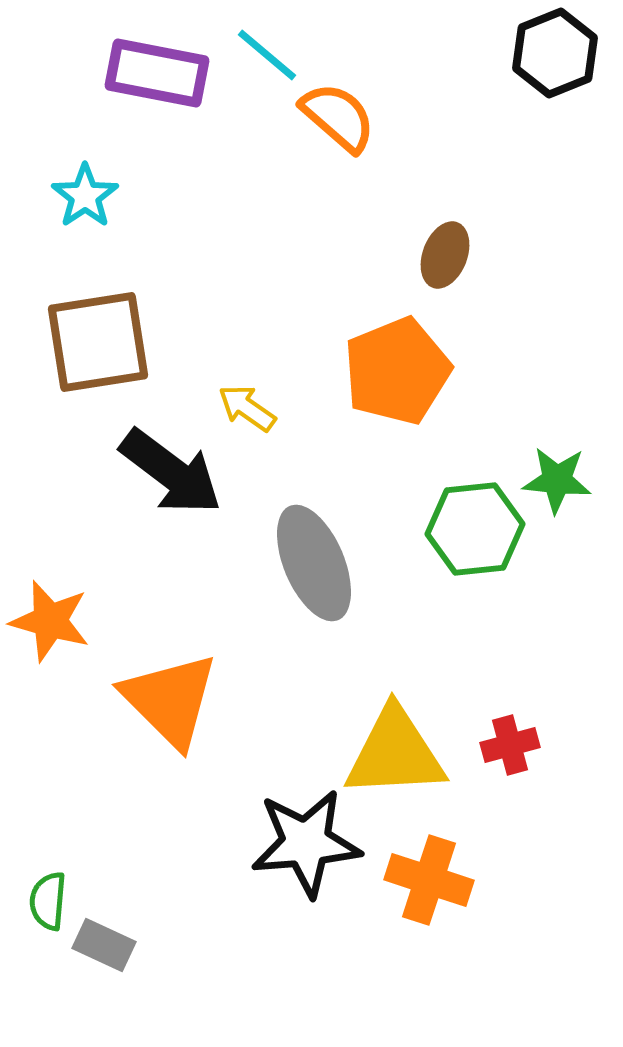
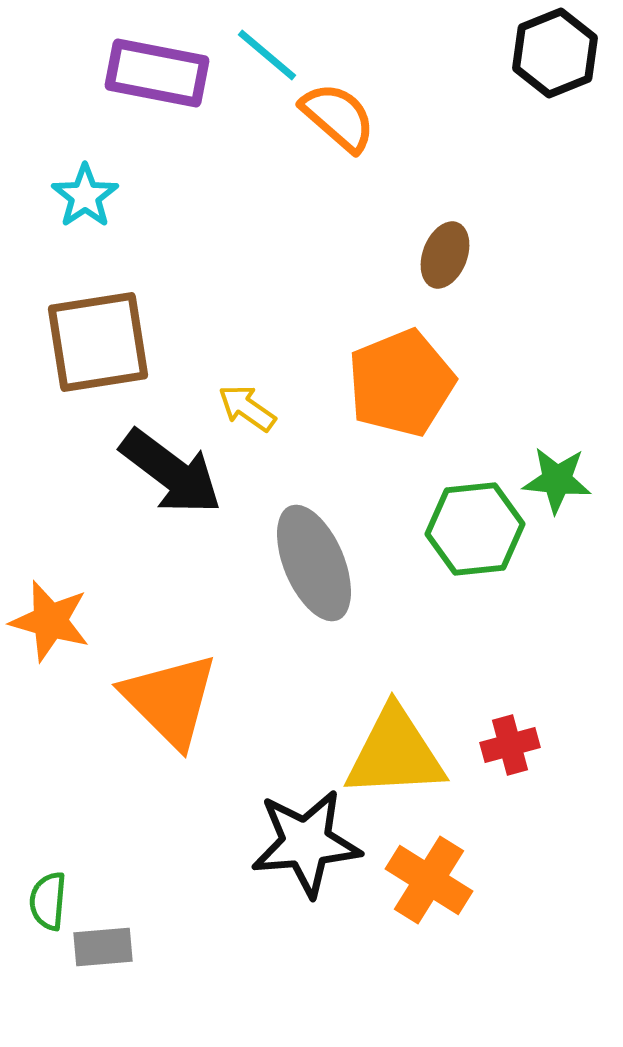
orange pentagon: moved 4 px right, 12 px down
orange cross: rotated 14 degrees clockwise
gray rectangle: moved 1 px left, 2 px down; rotated 30 degrees counterclockwise
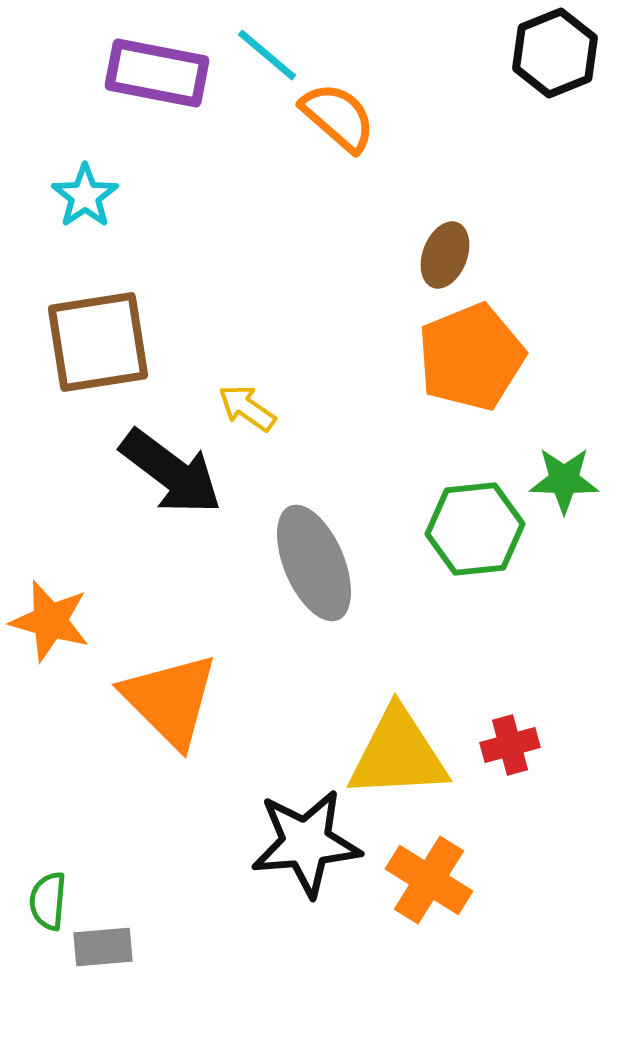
orange pentagon: moved 70 px right, 26 px up
green star: moved 7 px right; rotated 4 degrees counterclockwise
yellow triangle: moved 3 px right, 1 px down
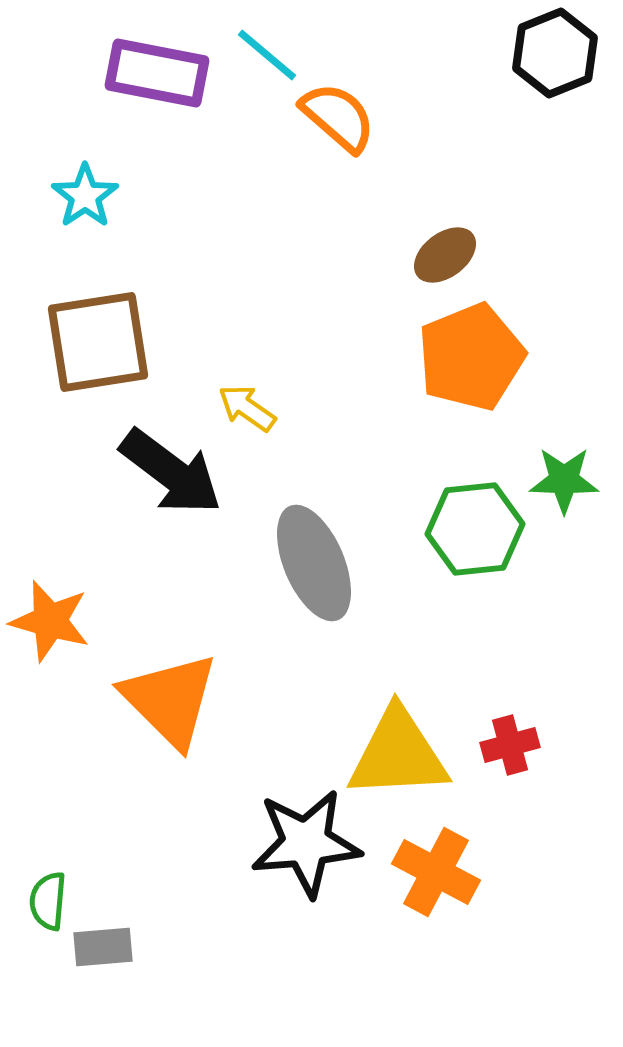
brown ellipse: rotated 32 degrees clockwise
orange cross: moved 7 px right, 8 px up; rotated 4 degrees counterclockwise
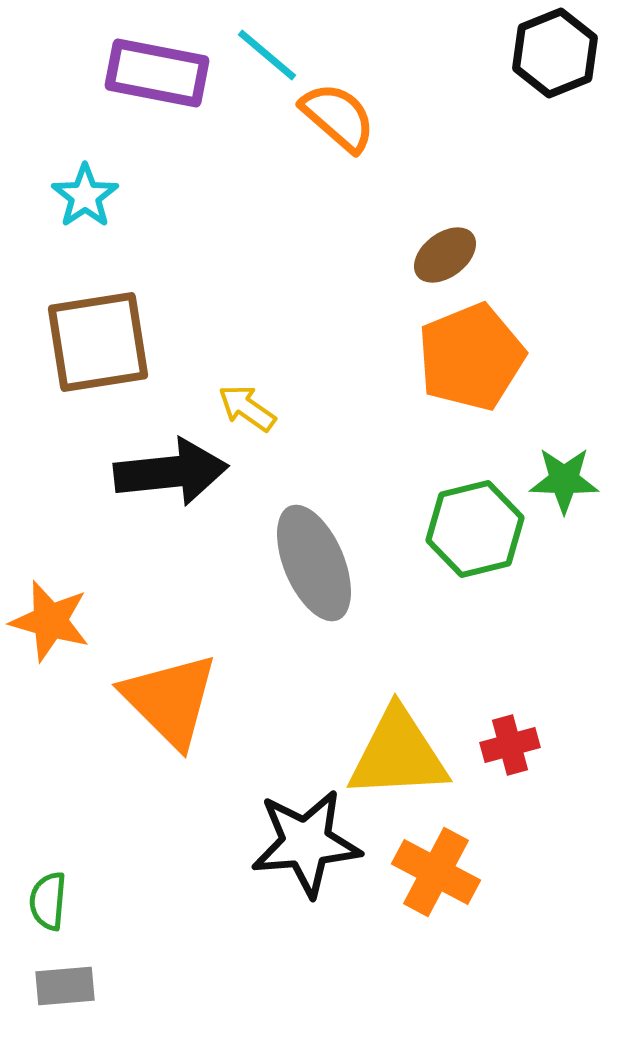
black arrow: rotated 43 degrees counterclockwise
green hexagon: rotated 8 degrees counterclockwise
gray rectangle: moved 38 px left, 39 px down
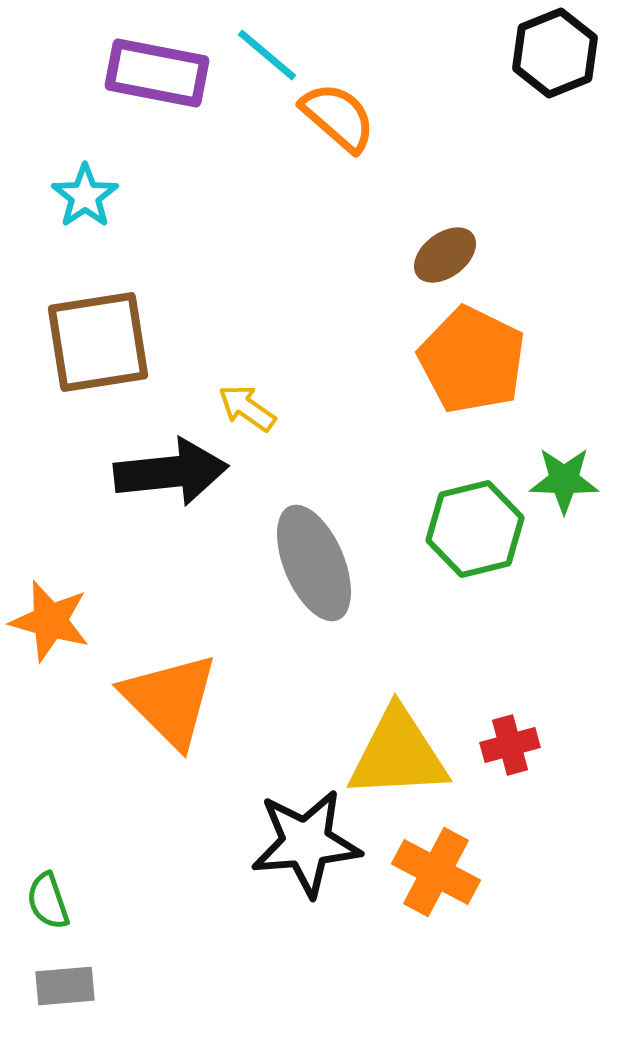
orange pentagon: moved 1 px right, 3 px down; rotated 24 degrees counterclockwise
green semicircle: rotated 24 degrees counterclockwise
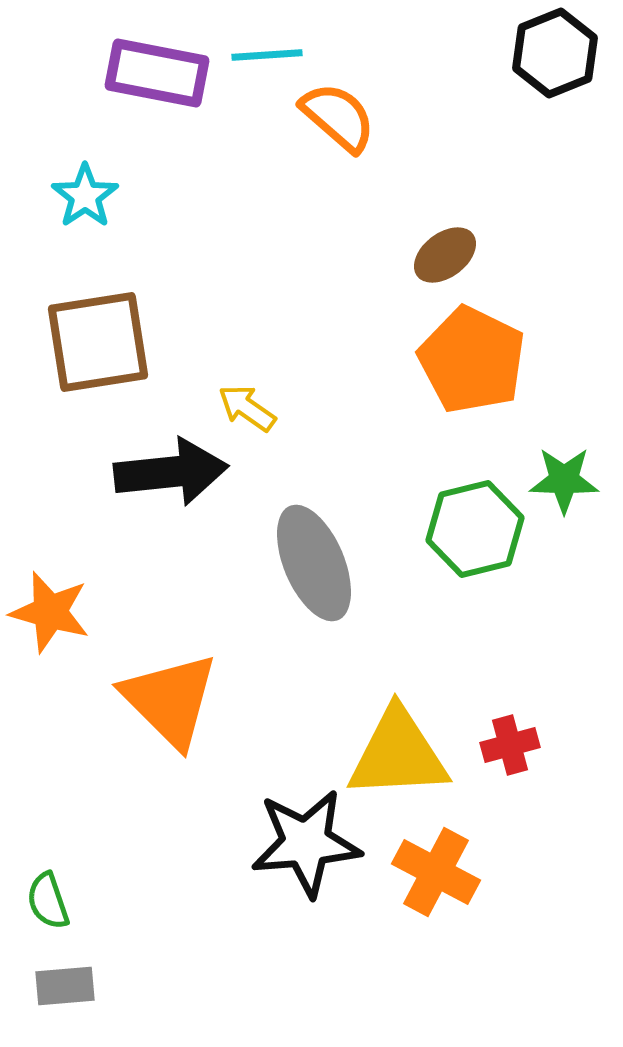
cyan line: rotated 44 degrees counterclockwise
orange star: moved 9 px up
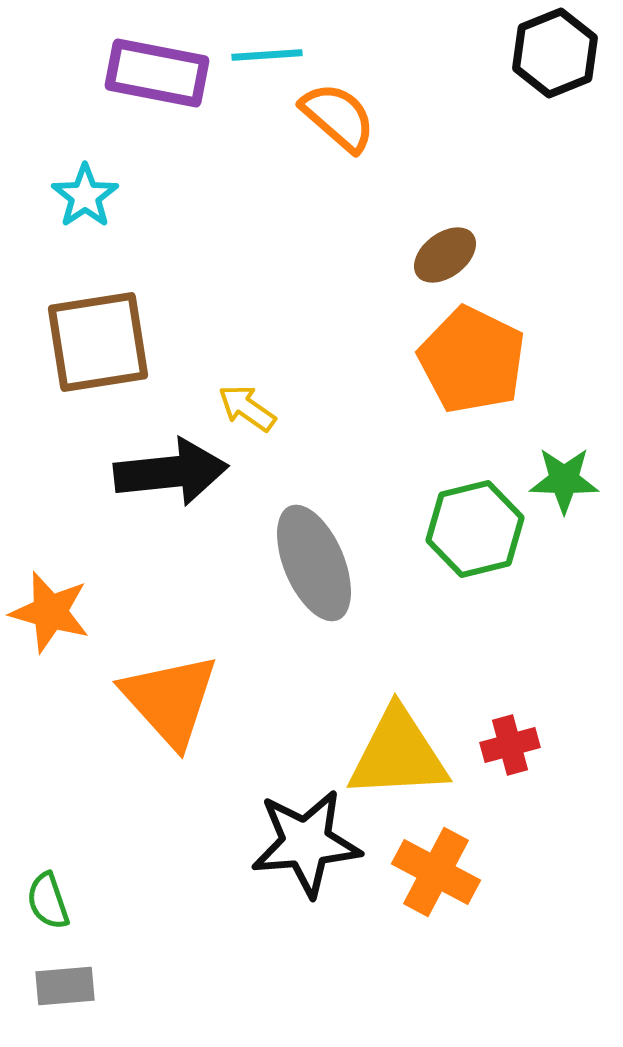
orange triangle: rotated 3 degrees clockwise
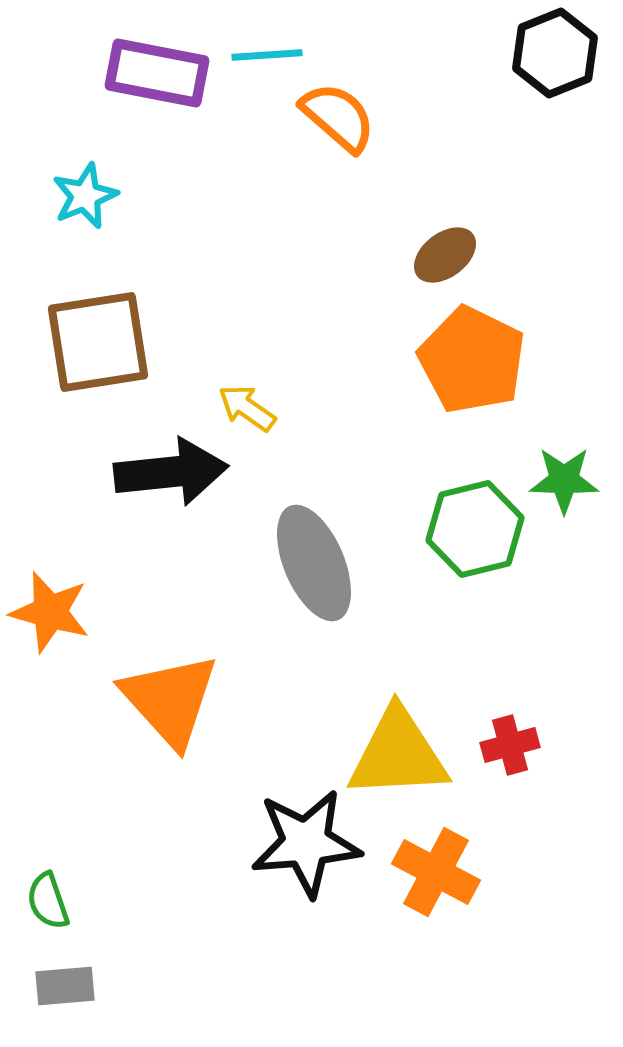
cyan star: rotated 12 degrees clockwise
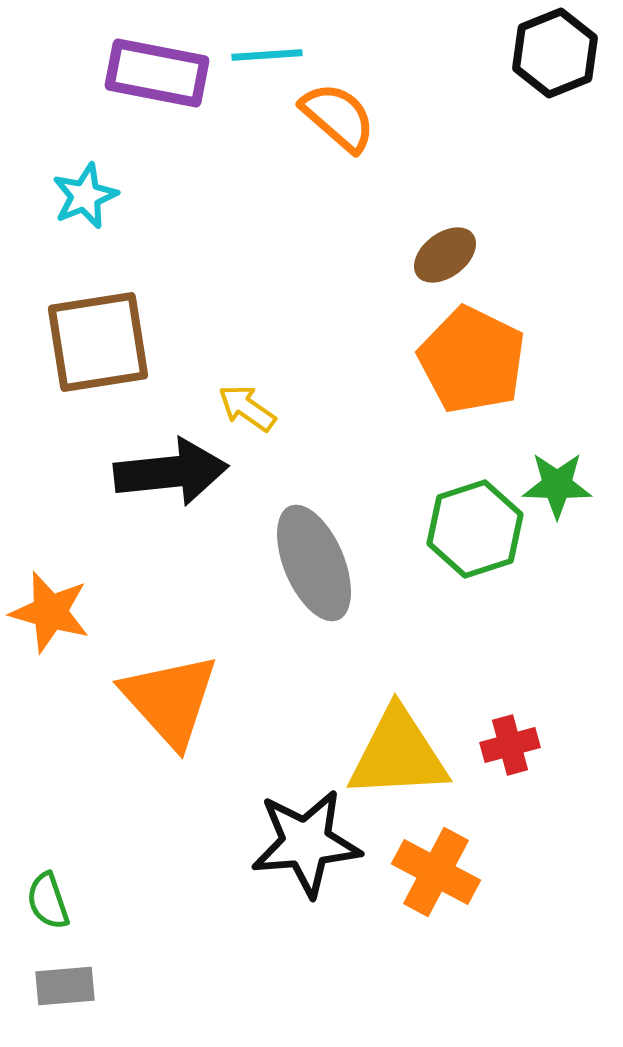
green star: moved 7 px left, 5 px down
green hexagon: rotated 4 degrees counterclockwise
